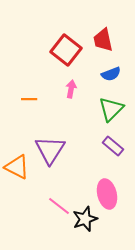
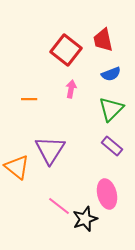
purple rectangle: moved 1 px left
orange triangle: rotated 12 degrees clockwise
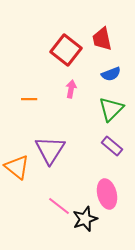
red trapezoid: moved 1 px left, 1 px up
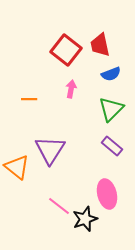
red trapezoid: moved 2 px left, 6 px down
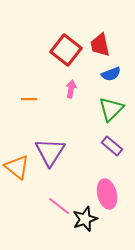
purple triangle: moved 2 px down
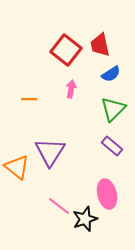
blue semicircle: rotated 12 degrees counterclockwise
green triangle: moved 2 px right
